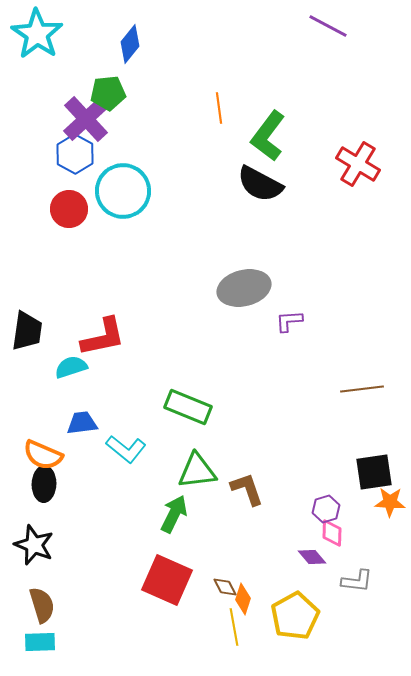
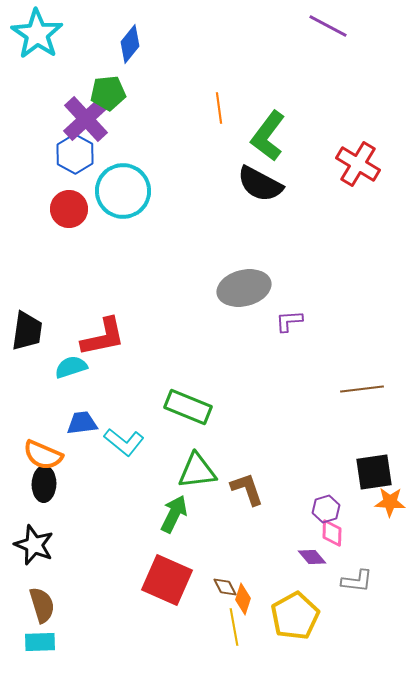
cyan L-shape: moved 2 px left, 7 px up
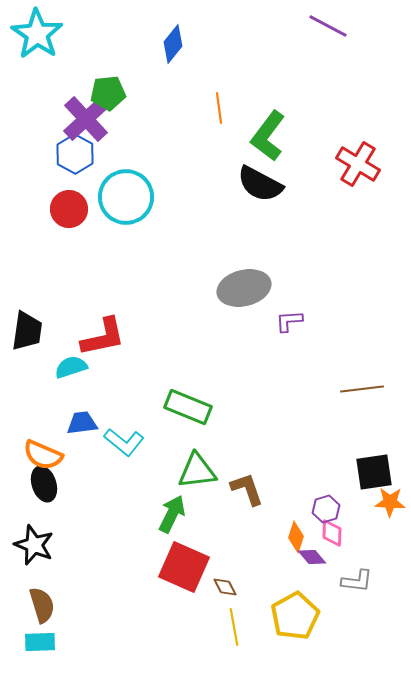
blue diamond: moved 43 px right
cyan circle: moved 3 px right, 6 px down
black ellipse: rotated 20 degrees counterclockwise
green arrow: moved 2 px left
red square: moved 17 px right, 13 px up
orange diamond: moved 53 px right, 62 px up
